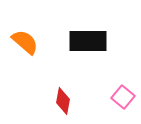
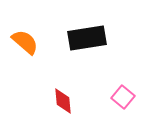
black rectangle: moved 1 px left, 3 px up; rotated 9 degrees counterclockwise
red diamond: rotated 16 degrees counterclockwise
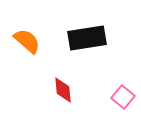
orange semicircle: moved 2 px right, 1 px up
red diamond: moved 11 px up
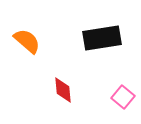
black rectangle: moved 15 px right
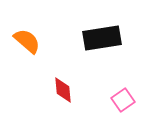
pink square: moved 3 px down; rotated 15 degrees clockwise
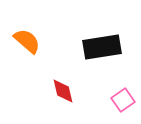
black rectangle: moved 9 px down
red diamond: moved 1 px down; rotated 8 degrees counterclockwise
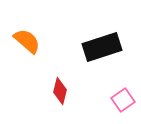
black rectangle: rotated 9 degrees counterclockwise
red diamond: moved 3 px left; rotated 28 degrees clockwise
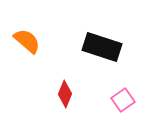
black rectangle: rotated 36 degrees clockwise
red diamond: moved 5 px right, 3 px down; rotated 8 degrees clockwise
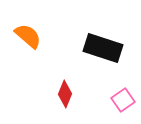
orange semicircle: moved 1 px right, 5 px up
black rectangle: moved 1 px right, 1 px down
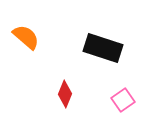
orange semicircle: moved 2 px left, 1 px down
